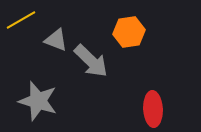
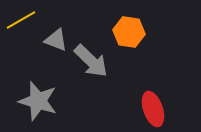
orange hexagon: rotated 16 degrees clockwise
red ellipse: rotated 16 degrees counterclockwise
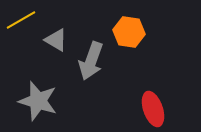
gray triangle: rotated 10 degrees clockwise
gray arrow: rotated 66 degrees clockwise
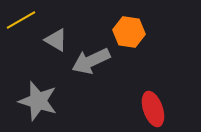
gray arrow: rotated 45 degrees clockwise
